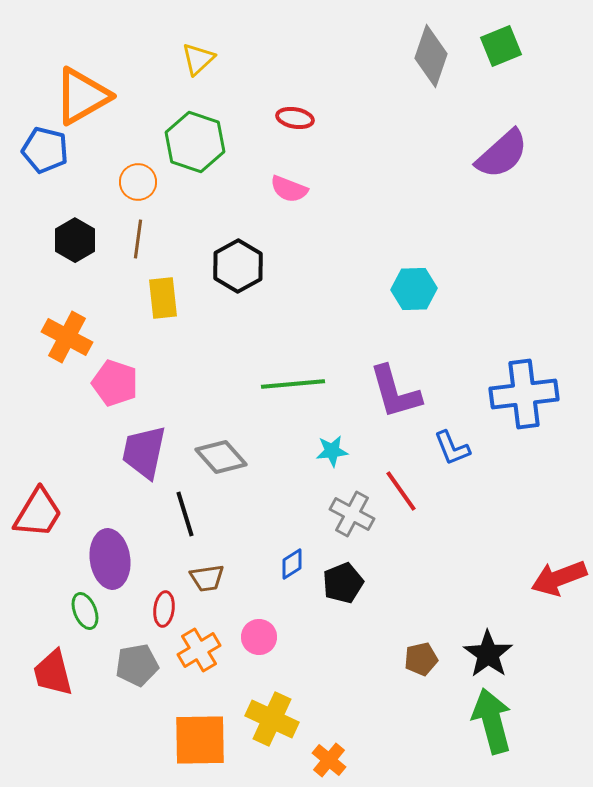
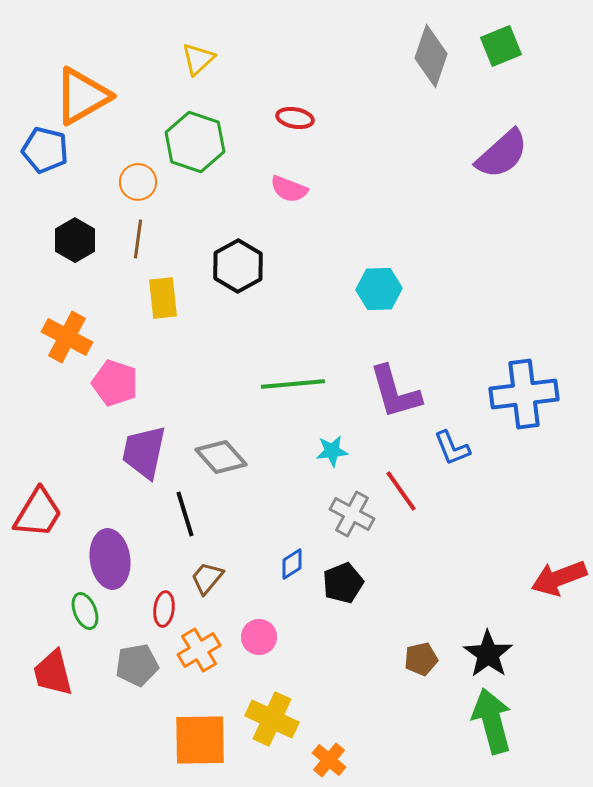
cyan hexagon at (414, 289): moved 35 px left
brown trapezoid at (207, 578): rotated 138 degrees clockwise
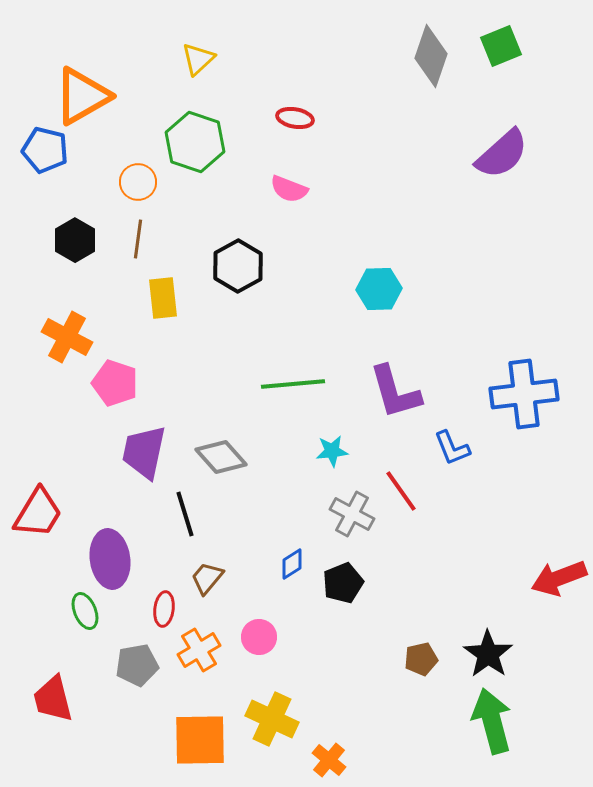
red trapezoid at (53, 673): moved 26 px down
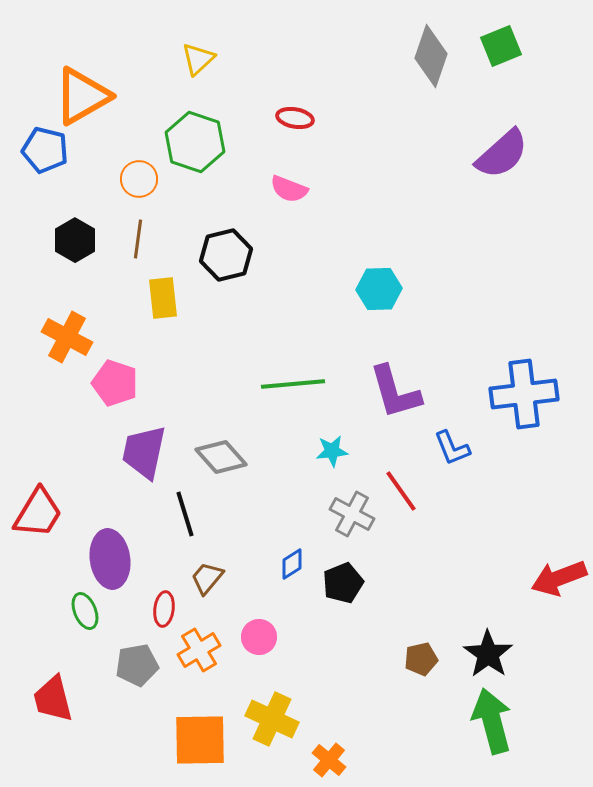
orange circle at (138, 182): moved 1 px right, 3 px up
black hexagon at (238, 266): moved 12 px left, 11 px up; rotated 15 degrees clockwise
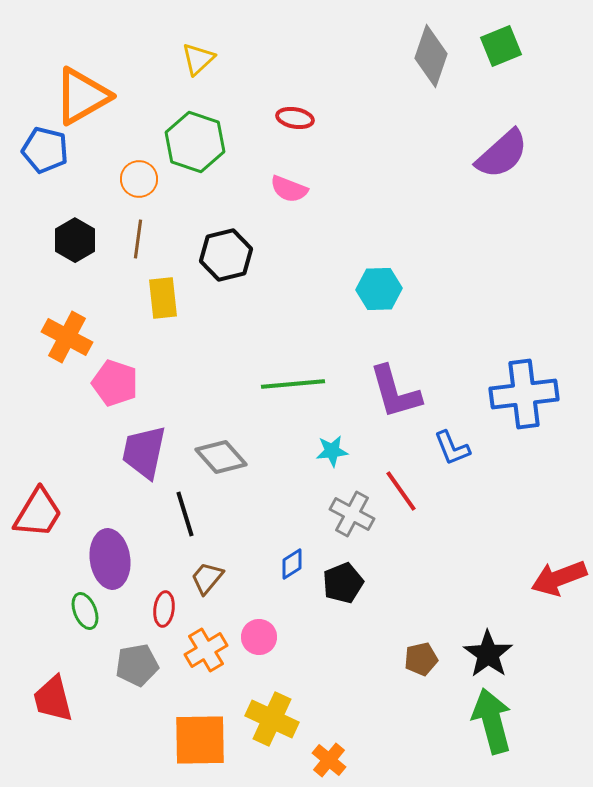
orange cross at (199, 650): moved 7 px right
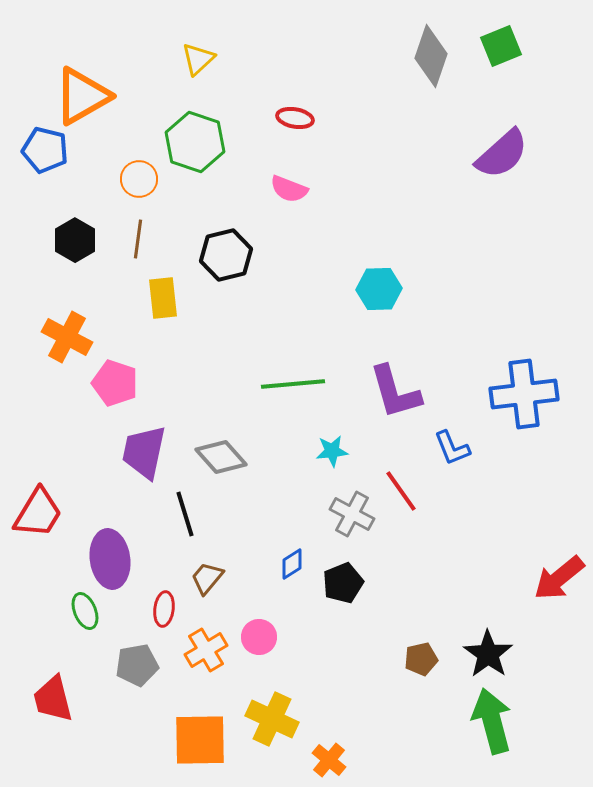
red arrow at (559, 578): rotated 18 degrees counterclockwise
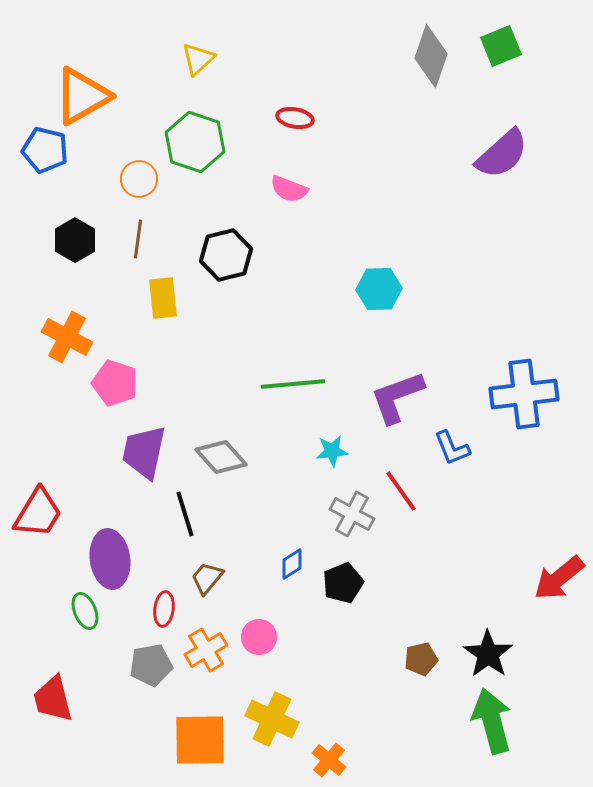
purple L-shape at (395, 392): moved 2 px right, 5 px down; rotated 86 degrees clockwise
gray pentagon at (137, 665): moved 14 px right
